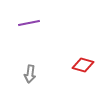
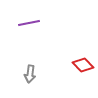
red diamond: rotated 30 degrees clockwise
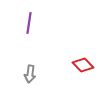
purple line: rotated 70 degrees counterclockwise
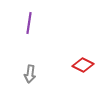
red diamond: rotated 20 degrees counterclockwise
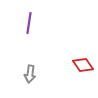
red diamond: rotated 30 degrees clockwise
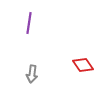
gray arrow: moved 2 px right
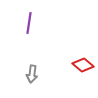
red diamond: rotated 15 degrees counterclockwise
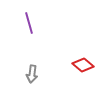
purple line: rotated 25 degrees counterclockwise
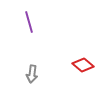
purple line: moved 1 px up
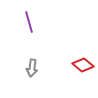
gray arrow: moved 6 px up
